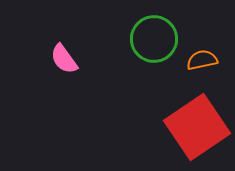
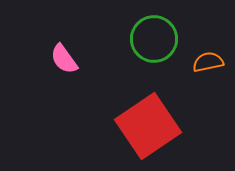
orange semicircle: moved 6 px right, 2 px down
red square: moved 49 px left, 1 px up
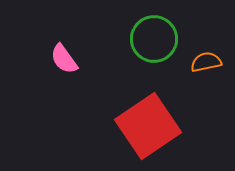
orange semicircle: moved 2 px left
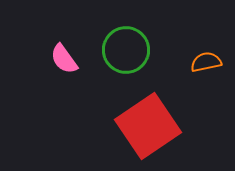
green circle: moved 28 px left, 11 px down
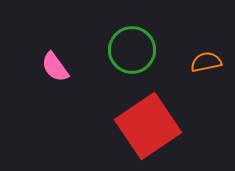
green circle: moved 6 px right
pink semicircle: moved 9 px left, 8 px down
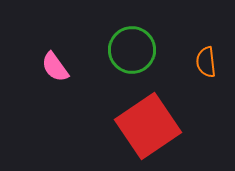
orange semicircle: rotated 84 degrees counterclockwise
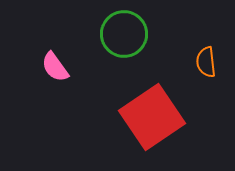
green circle: moved 8 px left, 16 px up
red square: moved 4 px right, 9 px up
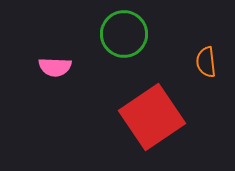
pink semicircle: rotated 52 degrees counterclockwise
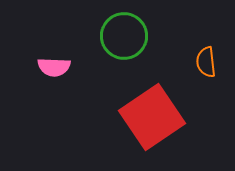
green circle: moved 2 px down
pink semicircle: moved 1 px left
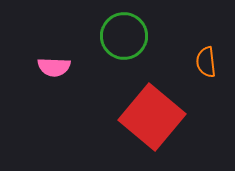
red square: rotated 16 degrees counterclockwise
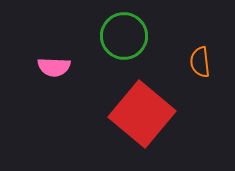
orange semicircle: moved 6 px left
red square: moved 10 px left, 3 px up
